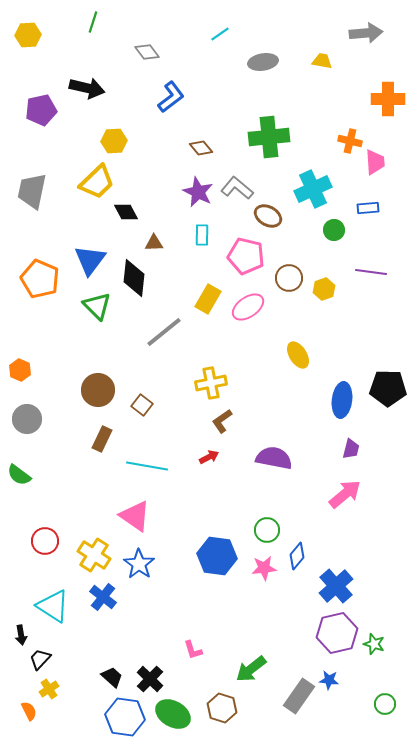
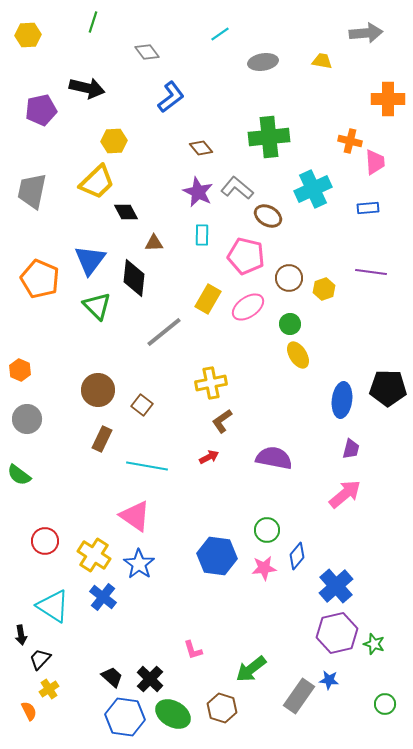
green circle at (334, 230): moved 44 px left, 94 px down
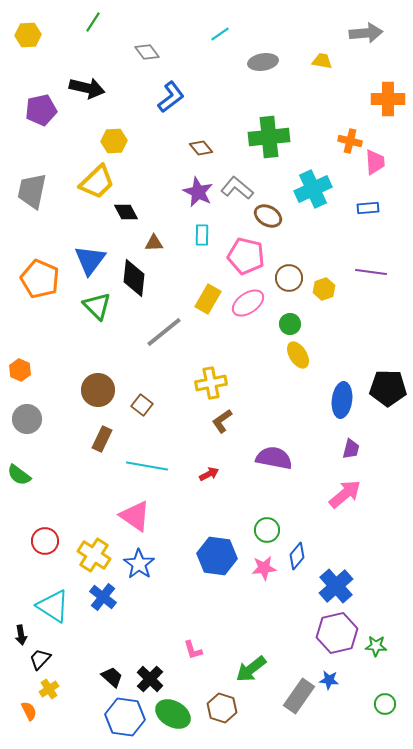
green line at (93, 22): rotated 15 degrees clockwise
pink ellipse at (248, 307): moved 4 px up
red arrow at (209, 457): moved 17 px down
green star at (374, 644): moved 2 px right, 2 px down; rotated 15 degrees counterclockwise
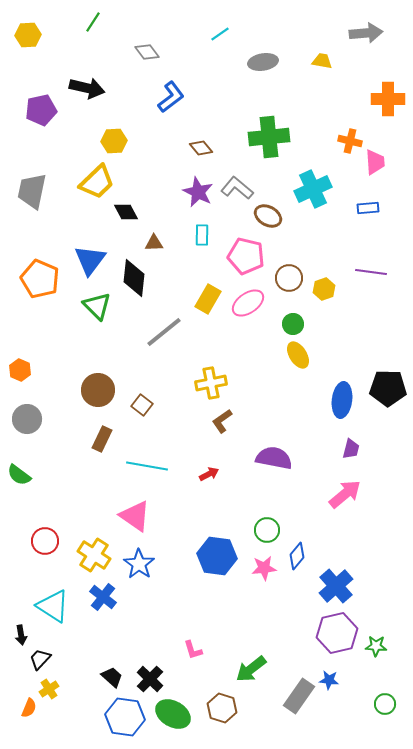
green circle at (290, 324): moved 3 px right
orange semicircle at (29, 711): moved 3 px up; rotated 48 degrees clockwise
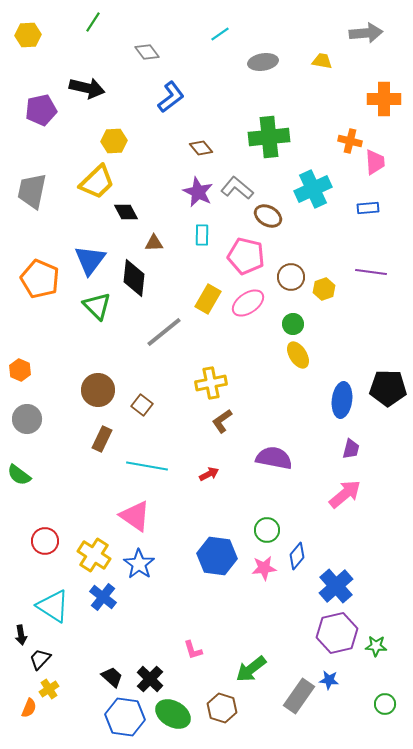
orange cross at (388, 99): moved 4 px left
brown circle at (289, 278): moved 2 px right, 1 px up
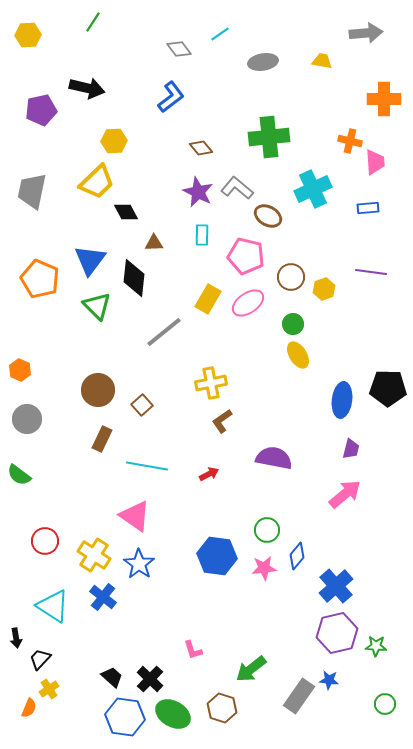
gray diamond at (147, 52): moved 32 px right, 3 px up
brown square at (142, 405): rotated 10 degrees clockwise
black arrow at (21, 635): moved 5 px left, 3 px down
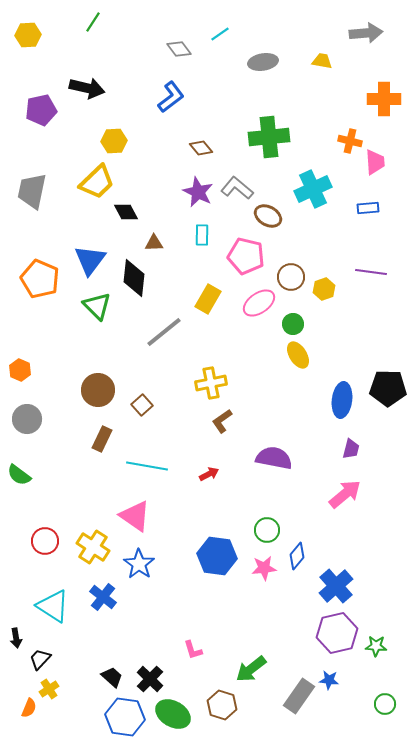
pink ellipse at (248, 303): moved 11 px right
yellow cross at (94, 555): moved 1 px left, 8 px up
brown hexagon at (222, 708): moved 3 px up
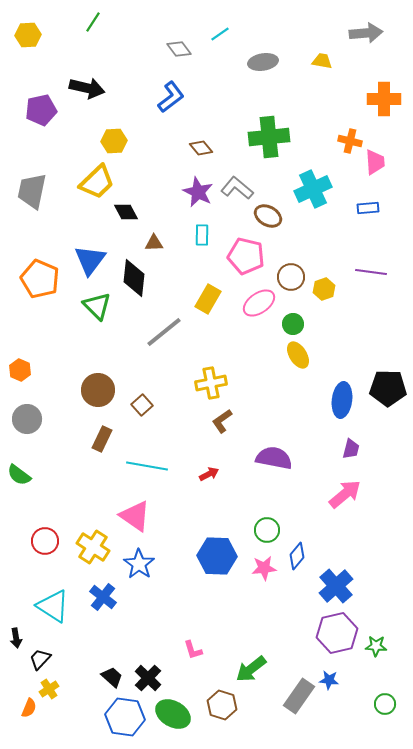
blue hexagon at (217, 556): rotated 6 degrees counterclockwise
black cross at (150, 679): moved 2 px left, 1 px up
